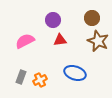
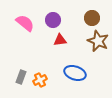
pink semicircle: moved 18 px up; rotated 66 degrees clockwise
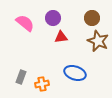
purple circle: moved 2 px up
red triangle: moved 1 px right, 3 px up
orange cross: moved 2 px right, 4 px down; rotated 16 degrees clockwise
